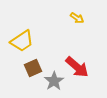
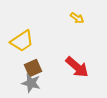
gray star: moved 23 px left, 2 px down; rotated 24 degrees counterclockwise
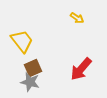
yellow trapezoid: rotated 95 degrees counterclockwise
red arrow: moved 4 px right, 2 px down; rotated 90 degrees clockwise
gray star: moved 1 px left, 1 px up
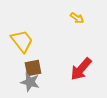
brown square: rotated 12 degrees clockwise
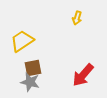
yellow arrow: rotated 72 degrees clockwise
yellow trapezoid: rotated 85 degrees counterclockwise
red arrow: moved 2 px right, 6 px down
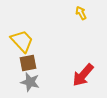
yellow arrow: moved 4 px right, 5 px up; rotated 136 degrees clockwise
yellow trapezoid: rotated 80 degrees clockwise
brown square: moved 5 px left, 5 px up
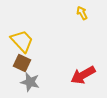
yellow arrow: moved 1 px right
brown square: moved 6 px left; rotated 36 degrees clockwise
red arrow: rotated 20 degrees clockwise
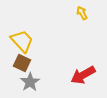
gray star: rotated 24 degrees clockwise
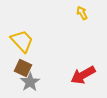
brown square: moved 1 px right, 5 px down
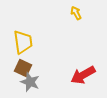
yellow arrow: moved 6 px left
yellow trapezoid: moved 1 px right, 1 px down; rotated 35 degrees clockwise
gray star: rotated 18 degrees counterclockwise
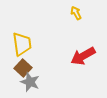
yellow trapezoid: moved 1 px left, 2 px down
brown square: rotated 18 degrees clockwise
red arrow: moved 19 px up
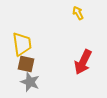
yellow arrow: moved 2 px right
red arrow: moved 6 px down; rotated 35 degrees counterclockwise
brown square: moved 3 px right, 4 px up; rotated 30 degrees counterclockwise
